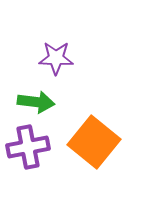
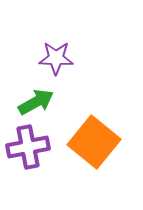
green arrow: rotated 36 degrees counterclockwise
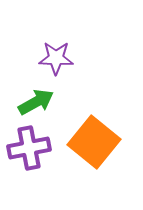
purple cross: moved 1 px right, 1 px down
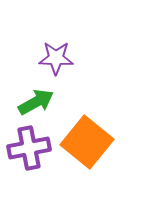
orange square: moved 7 px left
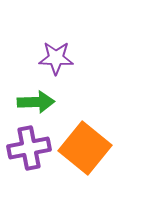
green arrow: rotated 27 degrees clockwise
orange square: moved 2 px left, 6 px down
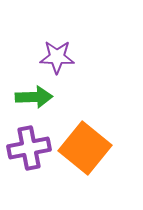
purple star: moved 1 px right, 1 px up
green arrow: moved 2 px left, 5 px up
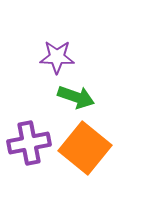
green arrow: moved 42 px right; rotated 21 degrees clockwise
purple cross: moved 5 px up
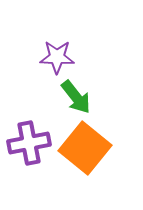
green arrow: rotated 33 degrees clockwise
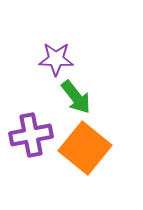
purple star: moved 1 px left, 2 px down
purple cross: moved 2 px right, 8 px up
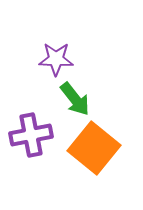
green arrow: moved 1 px left, 2 px down
orange square: moved 9 px right
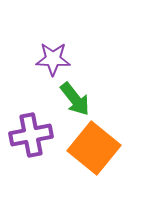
purple star: moved 3 px left
